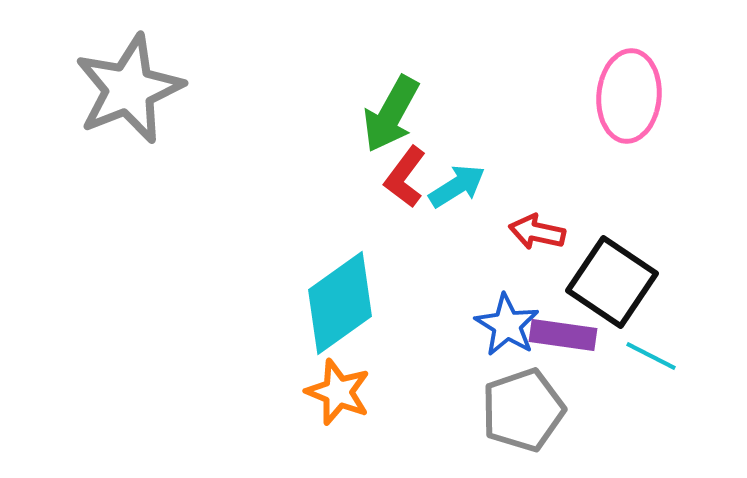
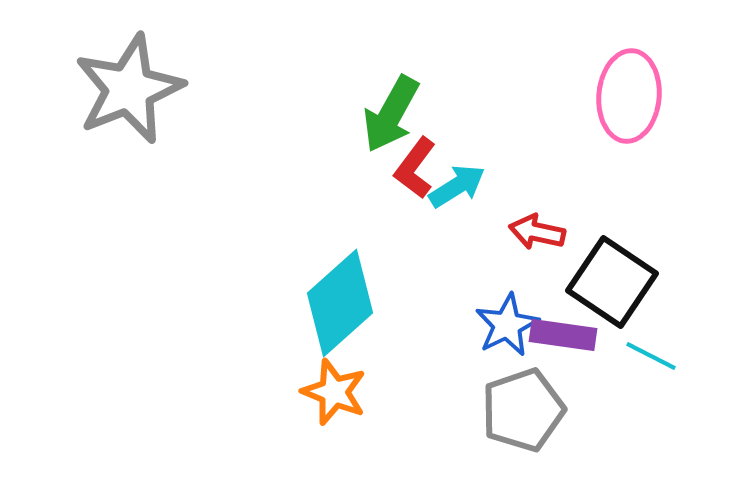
red L-shape: moved 10 px right, 9 px up
cyan diamond: rotated 6 degrees counterclockwise
blue star: rotated 14 degrees clockwise
orange star: moved 4 px left
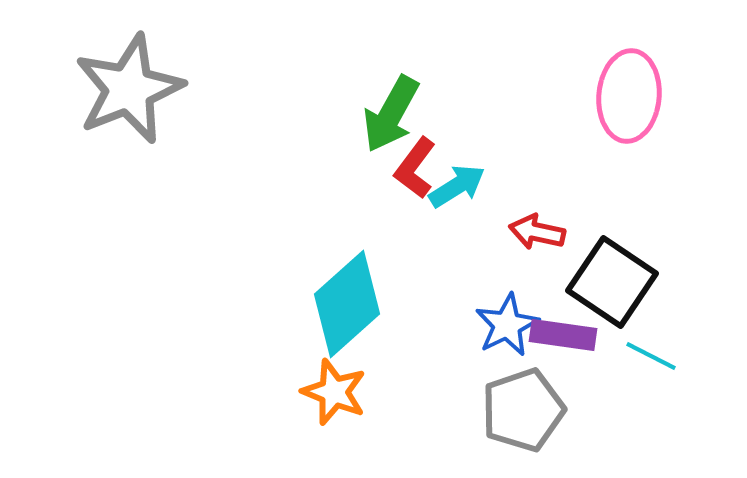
cyan diamond: moved 7 px right, 1 px down
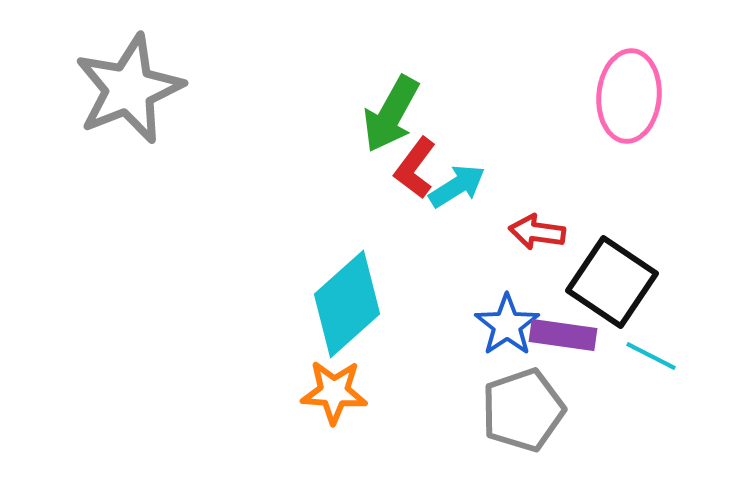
red arrow: rotated 4 degrees counterclockwise
blue star: rotated 8 degrees counterclockwise
orange star: rotated 18 degrees counterclockwise
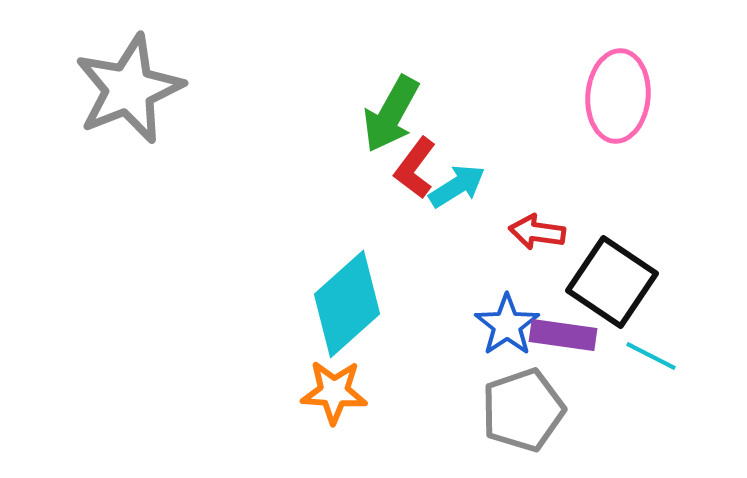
pink ellipse: moved 11 px left
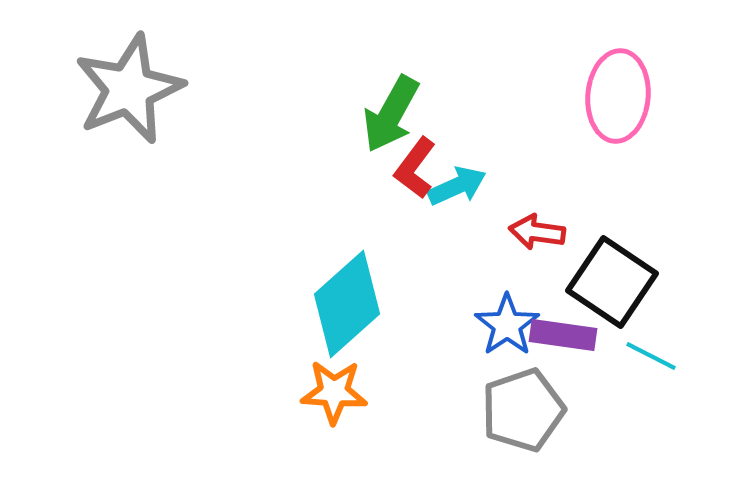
cyan arrow: rotated 8 degrees clockwise
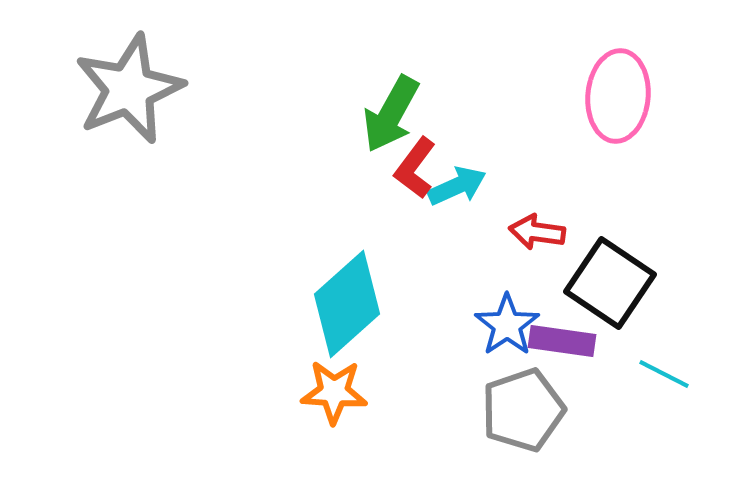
black square: moved 2 px left, 1 px down
purple rectangle: moved 1 px left, 6 px down
cyan line: moved 13 px right, 18 px down
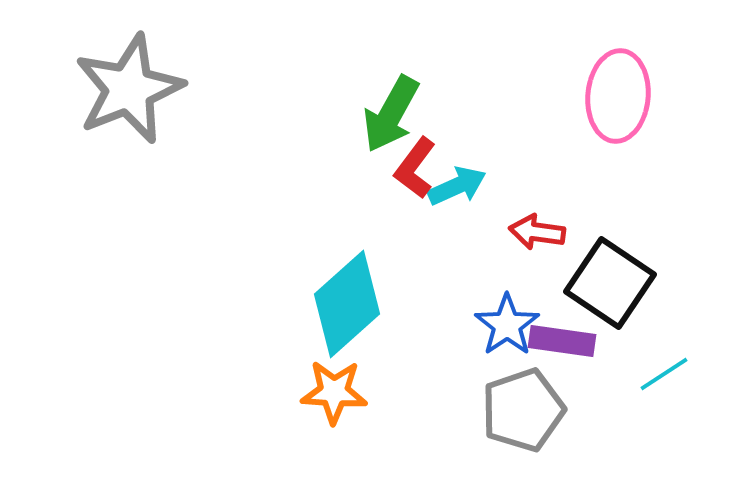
cyan line: rotated 60 degrees counterclockwise
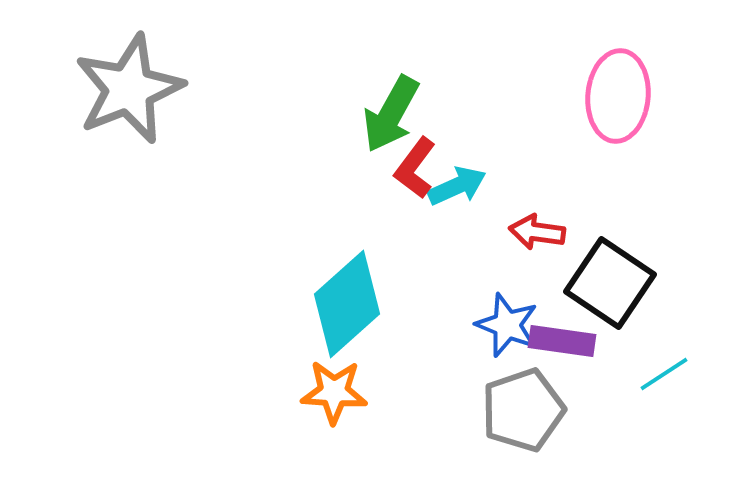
blue star: rotated 16 degrees counterclockwise
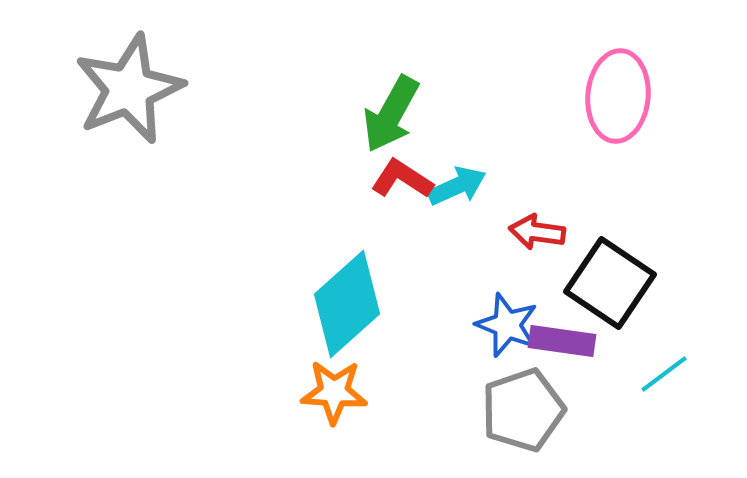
red L-shape: moved 13 px left, 11 px down; rotated 86 degrees clockwise
cyan line: rotated 4 degrees counterclockwise
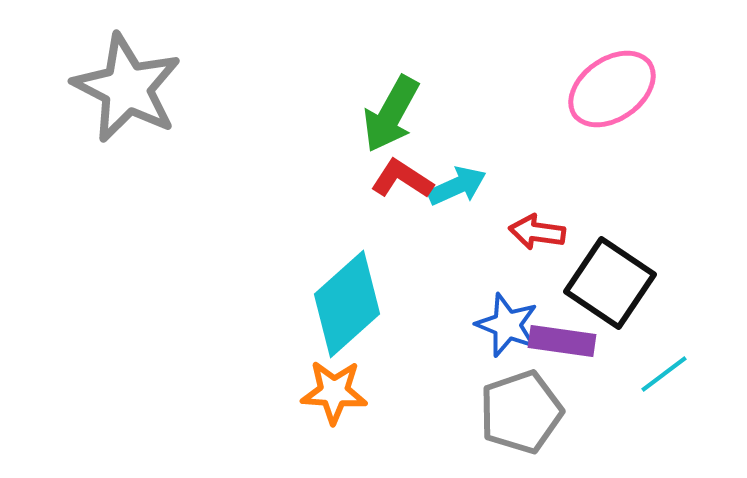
gray star: moved 2 px left, 1 px up; rotated 23 degrees counterclockwise
pink ellipse: moved 6 px left, 7 px up; rotated 50 degrees clockwise
gray pentagon: moved 2 px left, 2 px down
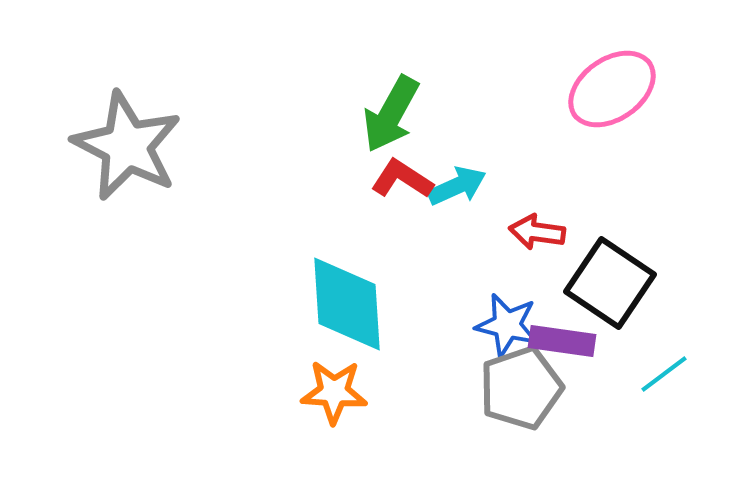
gray star: moved 58 px down
cyan diamond: rotated 52 degrees counterclockwise
blue star: rotated 8 degrees counterclockwise
gray pentagon: moved 24 px up
